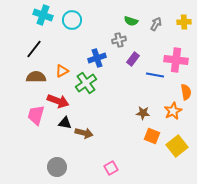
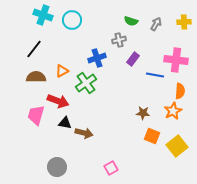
orange semicircle: moved 6 px left, 1 px up; rotated 14 degrees clockwise
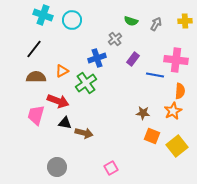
yellow cross: moved 1 px right, 1 px up
gray cross: moved 4 px left, 1 px up; rotated 24 degrees counterclockwise
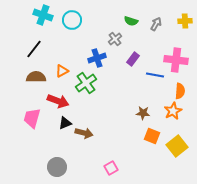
pink trapezoid: moved 4 px left, 3 px down
black triangle: rotated 32 degrees counterclockwise
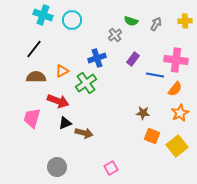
gray cross: moved 4 px up
orange semicircle: moved 5 px left, 2 px up; rotated 35 degrees clockwise
orange star: moved 7 px right, 2 px down
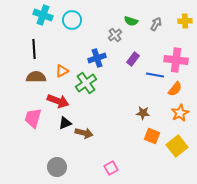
black line: rotated 42 degrees counterclockwise
pink trapezoid: moved 1 px right
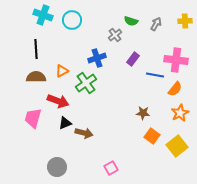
black line: moved 2 px right
orange square: rotated 14 degrees clockwise
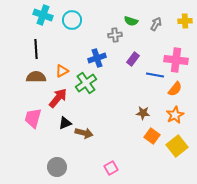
gray cross: rotated 32 degrees clockwise
red arrow: moved 3 px up; rotated 70 degrees counterclockwise
orange star: moved 5 px left, 2 px down
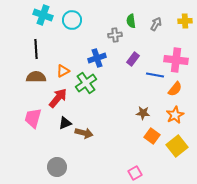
green semicircle: rotated 64 degrees clockwise
orange triangle: moved 1 px right
pink square: moved 24 px right, 5 px down
